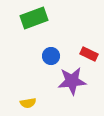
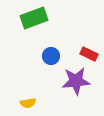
purple star: moved 4 px right
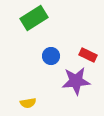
green rectangle: rotated 12 degrees counterclockwise
red rectangle: moved 1 px left, 1 px down
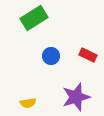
purple star: moved 16 px down; rotated 12 degrees counterclockwise
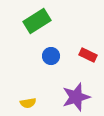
green rectangle: moved 3 px right, 3 px down
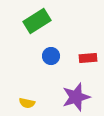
red rectangle: moved 3 px down; rotated 30 degrees counterclockwise
yellow semicircle: moved 1 px left; rotated 21 degrees clockwise
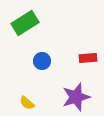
green rectangle: moved 12 px left, 2 px down
blue circle: moved 9 px left, 5 px down
yellow semicircle: rotated 28 degrees clockwise
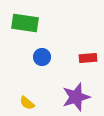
green rectangle: rotated 40 degrees clockwise
blue circle: moved 4 px up
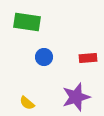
green rectangle: moved 2 px right, 1 px up
blue circle: moved 2 px right
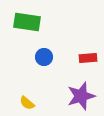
purple star: moved 5 px right, 1 px up
